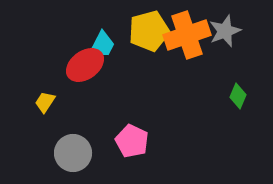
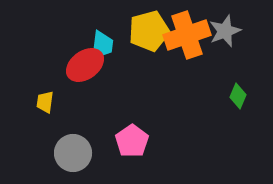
cyan trapezoid: rotated 20 degrees counterclockwise
yellow trapezoid: rotated 25 degrees counterclockwise
pink pentagon: rotated 12 degrees clockwise
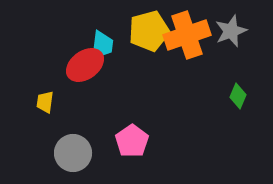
gray star: moved 6 px right
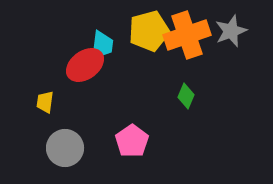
green diamond: moved 52 px left
gray circle: moved 8 px left, 5 px up
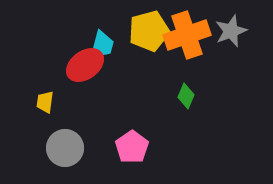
cyan trapezoid: rotated 8 degrees clockwise
pink pentagon: moved 6 px down
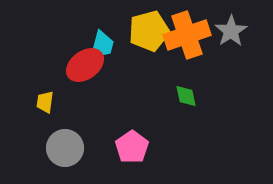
gray star: rotated 12 degrees counterclockwise
green diamond: rotated 35 degrees counterclockwise
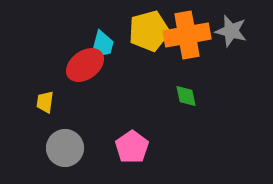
gray star: rotated 24 degrees counterclockwise
orange cross: rotated 9 degrees clockwise
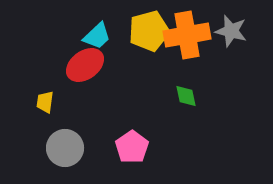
cyan trapezoid: moved 5 px left, 9 px up; rotated 32 degrees clockwise
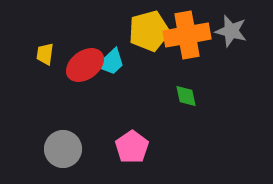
cyan trapezoid: moved 14 px right, 26 px down
yellow trapezoid: moved 48 px up
gray circle: moved 2 px left, 1 px down
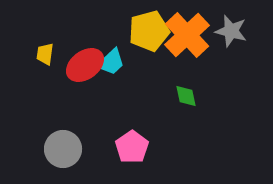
orange cross: rotated 33 degrees counterclockwise
